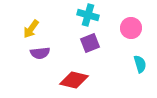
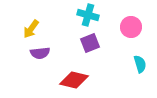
pink circle: moved 1 px up
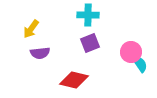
cyan cross: rotated 15 degrees counterclockwise
pink circle: moved 25 px down
cyan semicircle: rotated 18 degrees counterclockwise
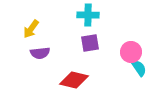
purple square: rotated 12 degrees clockwise
cyan semicircle: moved 1 px left, 4 px down
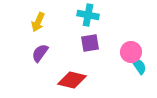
cyan cross: rotated 10 degrees clockwise
yellow arrow: moved 7 px right, 7 px up; rotated 12 degrees counterclockwise
purple semicircle: rotated 132 degrees clockwise
cyan semicircle: moved 2 px up
red diamond: moved 2 px left
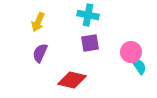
purple semicircle: rotated 12 degrees counterclockwise
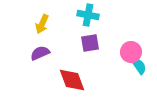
yellow arrow: moved 4 px right, 2 px down
purple semicircle: rotated 42 degrees clockwise
red diamond: rotated 56 degrees clockwise
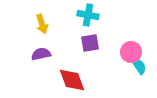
yellow arrow: rotated 42 degrees counterclockwise
purple semicircle: moved 1 px right, 1 px down; rotated 12 degrees clockwise
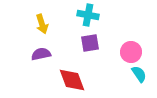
cyan semicircle: moved 8 px down
